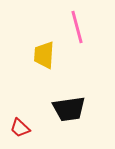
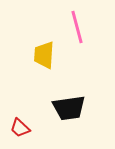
black trapezoid: moved 1 px up
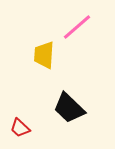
pink line: rotated 64 degrees clockwise
black trapezoid: rotated 52 degrees clockwise
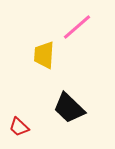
red trapezoid: moved 1 px left, 1 px up
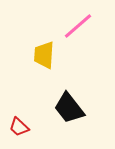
pink line: moved 1 px right, 1 px up
black trapezoid: rotated 8 degrees clockwise
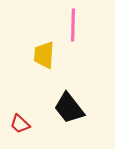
pink line: moved 5 px left, 1 px up; rotated 48 degrees counterclockwise
red trapezoid: moved 1 px right, 3 px up
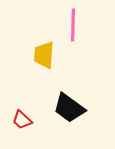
black trapezoid: rotated 16 degrees counterclockwise
red trapezoid: moved 2 px right, 4 px up
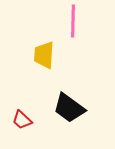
pink line: moved 4 px up
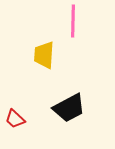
black trapezoid: rotated 64 degrees counterclockwise
red trapezoid: moved 7 px left, 1 px up
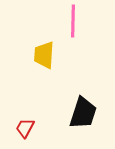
black trapezoid: moved 14 px right, 5 px down; rotated 44 degrees counterclockwise
red trapezoid: moved 10 px right, 9 px down; rotated 75 degrees clockwise
